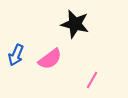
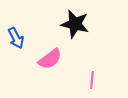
blue arrow: moved 17 px up; rotated 50 degrees counterclockwise
pink line: rotated 24 degrees counterclockwise
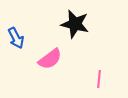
pink line: moved 7 px right, 1 px up
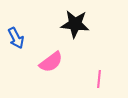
black star: rotated 8 degrees counterclockwise
pink semicircle: moved 1 px right, 3 px down
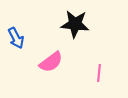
pink line: moved 6 px up
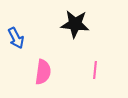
pink semicircle: moved 8 px left, 10 px down; rotated 45 degrees counterclockwise
pink line: moved 4 px left, 3 px up
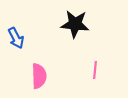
pink semicircle: moved 4 px left, 4 px down; rotated 10 degrees counterclockwise
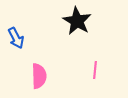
black star: moved 2 px right, 3 px up; rotated 24 degrees clockwise
